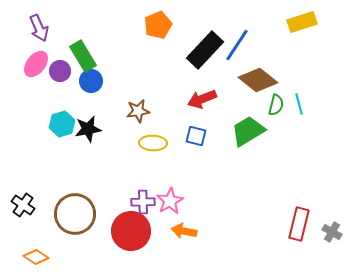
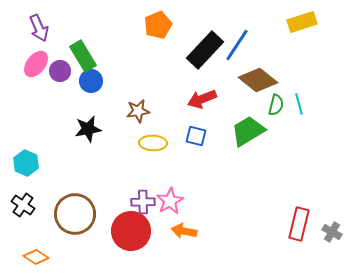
cyan hexagon: moved 36 px left, 39 px down; rotated 20 degrees counterclockwise
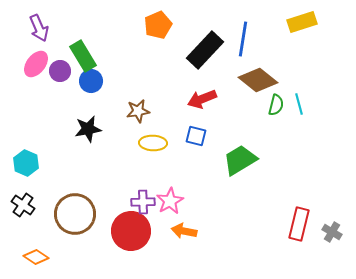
blue line: moved 6 px right, 6 px up; rotated 24 degrees counterclockwise
green trapezoid: moved 8 px left, 29 px down
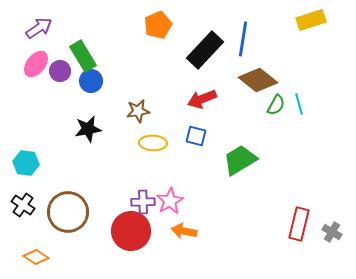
yellow rectangle: moved 9 px right, 2 px up
purple arrow: rotated 100 degrees counterclockwise
green semicircle: rotated 15 degrees clockwise
cyan hexagon: rotated 15 degrees counterclockwise
brown circle: moved 7 px left, 2 px up
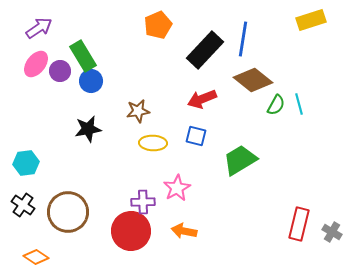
brown diamond: moved 5 px left
cyan hexagon: rotated 15 degrees counterclockwise
pink star: moved 7 px right, 13 px up
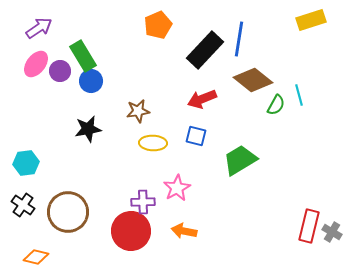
blue line: moved 4 px left
cyan line: moved 9 px up
red rectangle: moved 10 px right, 2 px down
orange diamond: rotated 20 degrees counterclockwise
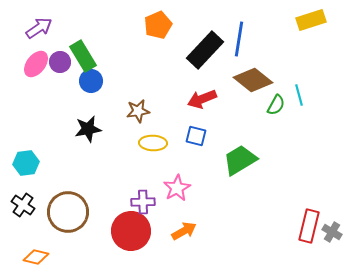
purple circle: moved 9 px up
orange arrow: rotated 140 degrees clockwise
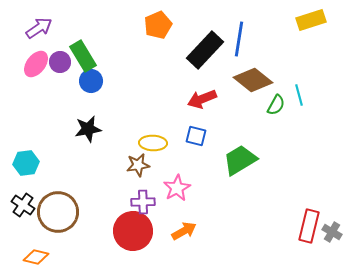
brown star: moved 54 px down
brown circle: moved 10 px left
red circle: moved 2 px right
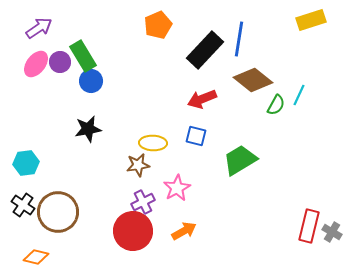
cyan line: rotated 40 degrees clockwise
purple cross: rotated 25 degrees counterclockwise
